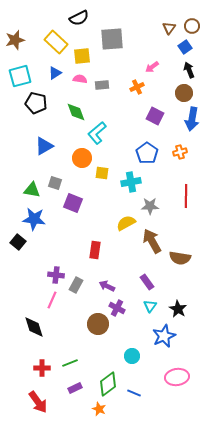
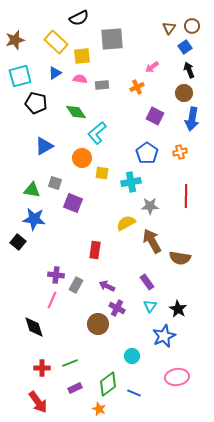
green diamond at (76, 112): rotated 15 degrees counterclockwise
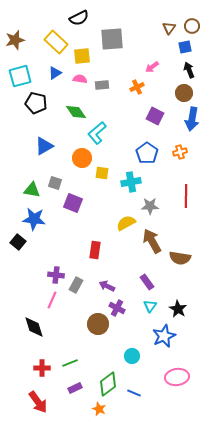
blue square at (185, 47): rotated 24 degrees clockwise
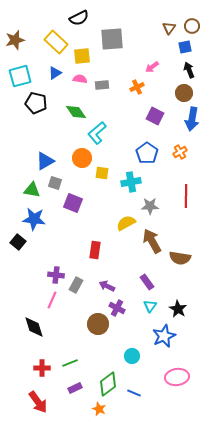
blue triangle at (44, 146): moved 1 px right, 15 px down
orange cross at (180, 152): rotated 16 degrees counterclockwise
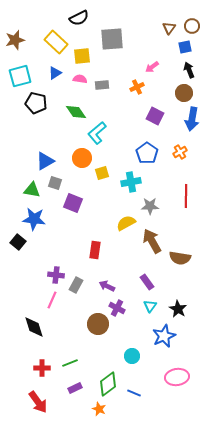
yellow square at (102, 173): rotated 24 degrees counterclockwise
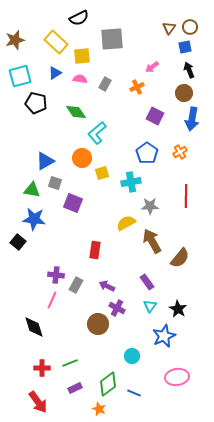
brown circle at (192, 26): moved 2 px left, 1 px down
gray rectangle at (102, 85): moved 3 px right, 1 px up; rotated 56 degrees counterclockwise
brown semicircle at (180, 258): rotated 60 degrees counterclockwise
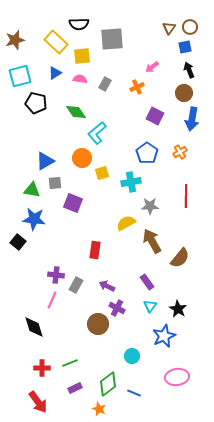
black semicircle at (79, 18): moved 6 px down; rotated 24 degrees clockwise
gray square at (55, 183): rotated 24 degrees counterclockwise
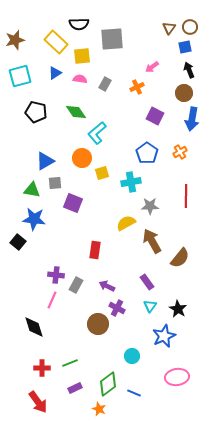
black pentagon at (36, 103): moved 9 px down
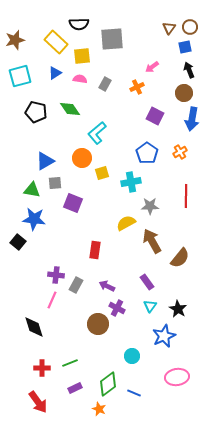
green diamond at (76, 112): moved 6 px left, 3 px up
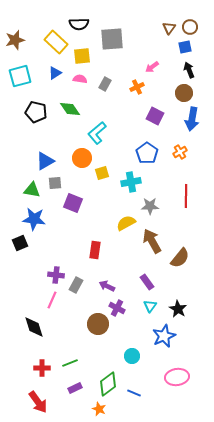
black square at (18, 242): moved 2 px right, 1 px down; rotated 28 degrees clockwise
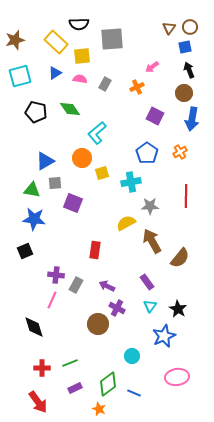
black square at (20, 243): moved 5 px right, 8 px down
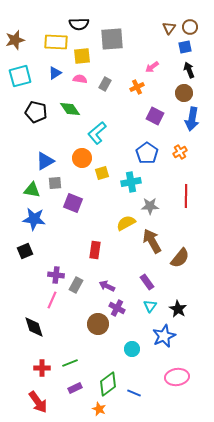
yellow rectangle at (56, 42): rotated 40 degrees counterclockwise
cyan circle at (132, 356): moved 7 px up
